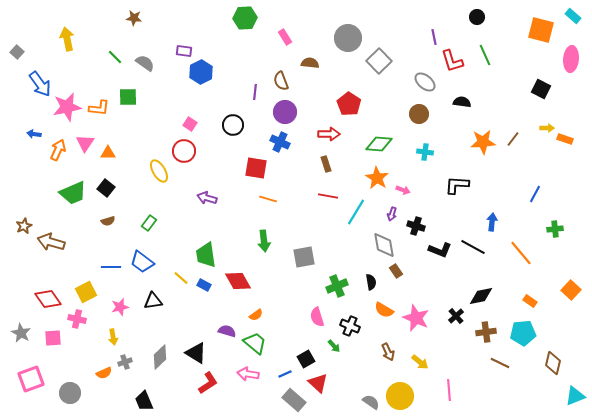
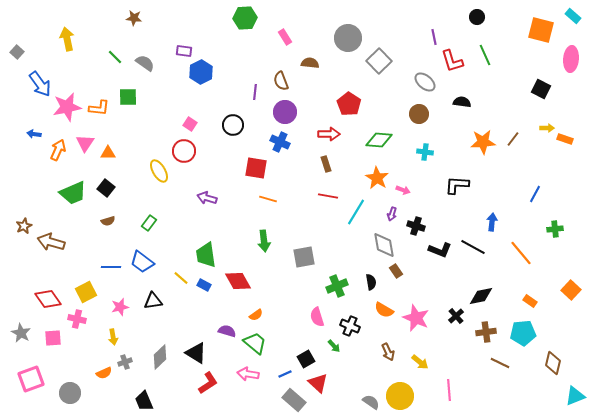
green diamond at (379, 144): moved 4 px up
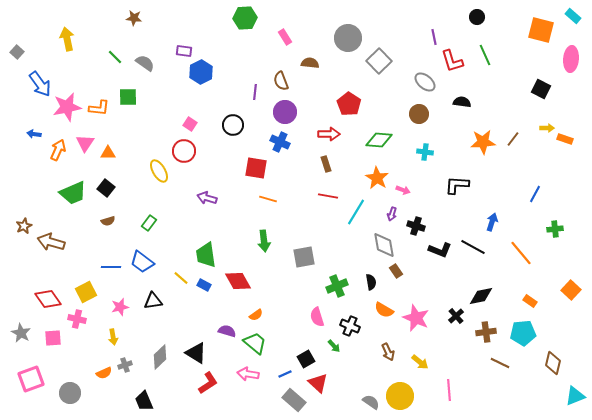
blue arrow at (492, 222): rotated 12 degrees clockwise
gray cross at (125, 362): moved 3 px down
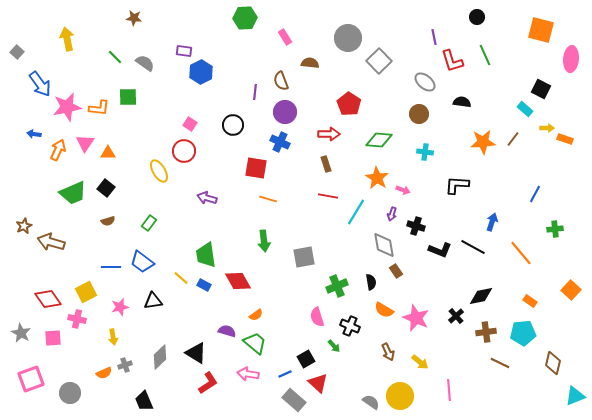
cyan rectangle at (573, 16): moved 48 px left, 93 px down
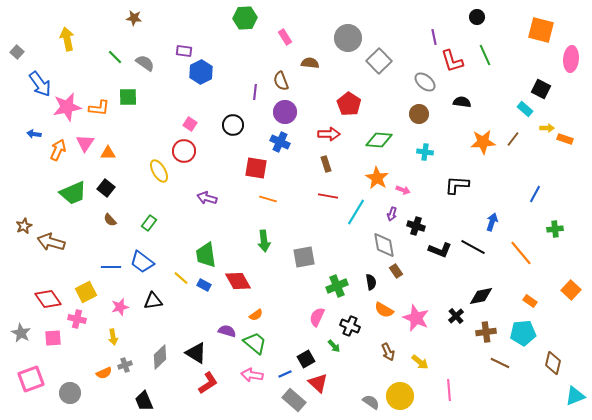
brown semicircle at (108, 221): moved 2 px right, 1 px up; rotated 64 degrees clockwise
pink semicircle at (317, 317): rotated 42 degrees clockwise
pink arrow at (248, 374): moved 4 px right, 1 px down
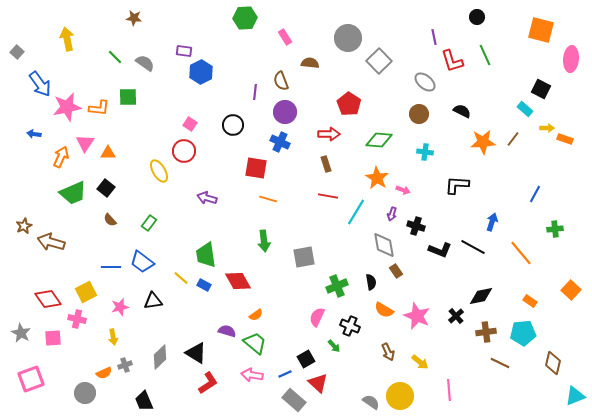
black semicircle at (462, 102): moved 9 px down; rotated 18 degrees clockwise
orange arrow at (58, 150): moved 3 px right, 7 px down
pink star at (416, 318): moved 1 px right, 2 px up
gray circle at (70, 393): moved 15 px right
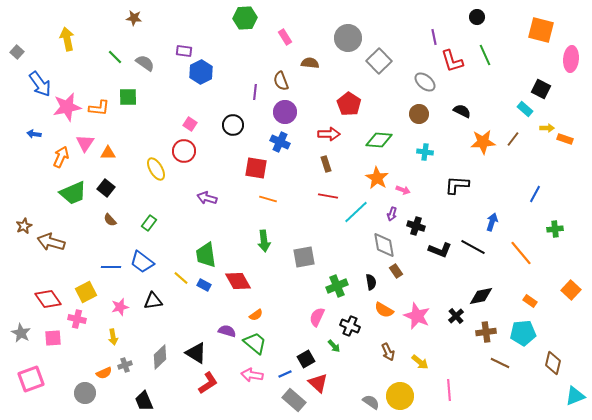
yellow ellipse at (159, 171): moved 3 px left, 2 px up
cyan line at (356, 212): rotated 16 degrees clockwise
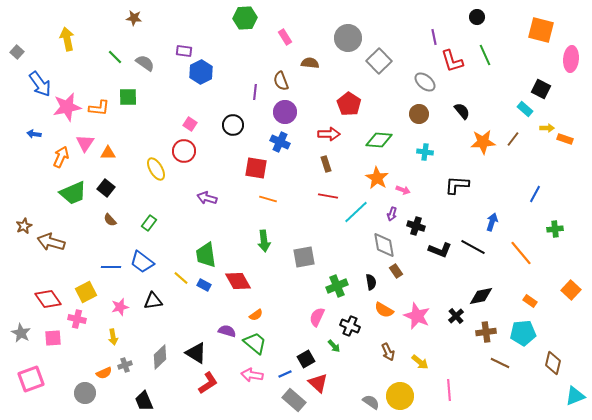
black semicircle at (462, 111): rotated 24 degrees clockwise
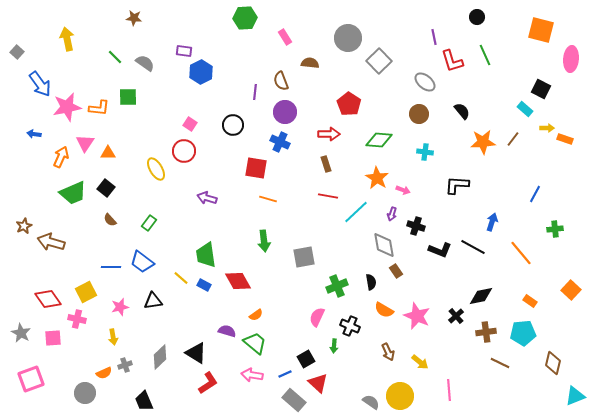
green arrow at (334, 346): rotated 48 degrees clockwise
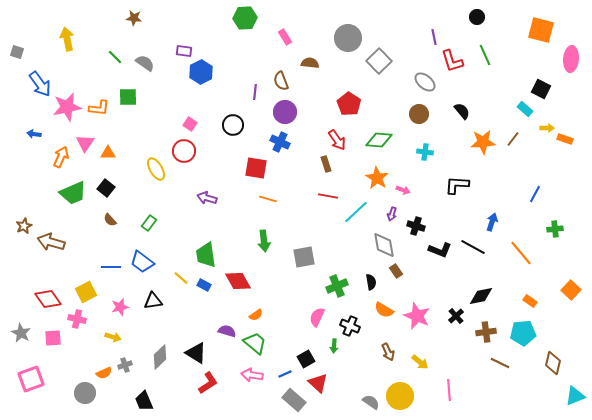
gray square at (17, 52): rotated 24 degrees counterclockwise
red arrow at (329, 134): moved 8 px right, 6 px down; rotated 55 degrees clockwise
yellow arrow at (113, 337): rotated 63 degrees counterclockwise
